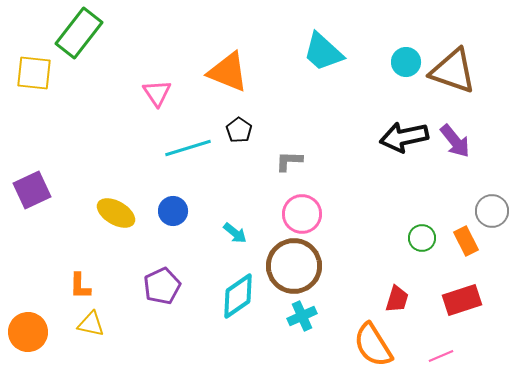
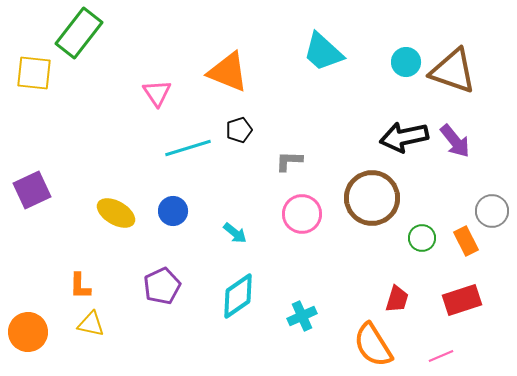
black pentagon: rotated 20 degrees clockwise
brown circle: moved 78 px right, 68 px up
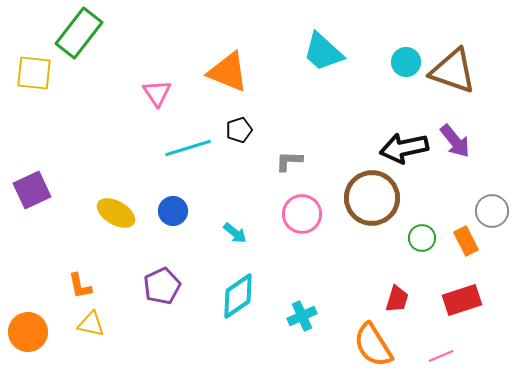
black arrow: moved 11 px down
orange L-shape: rotated 12 degrees counterclockwise
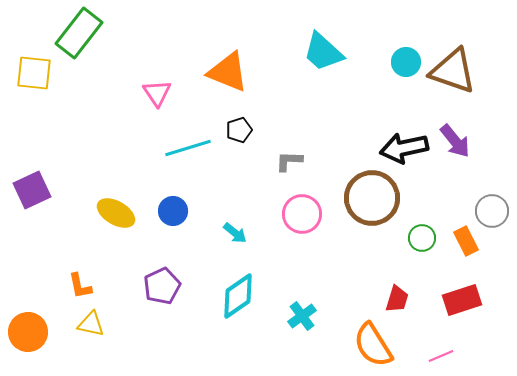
cyan cross: rotated 12 degrees counterclockwise
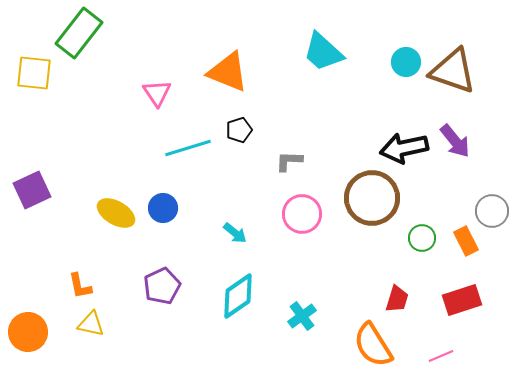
blue circle: moved 10 px left, 3 px up
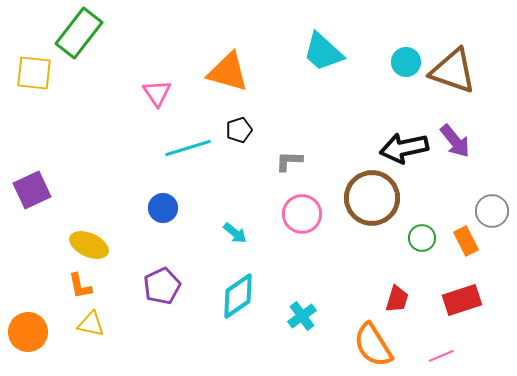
orange triangle: rotated 6 degrees counterclockwise
yellow ellipse: moved 27 px left, 32 px down; rotated 6 degrees counterclockwise
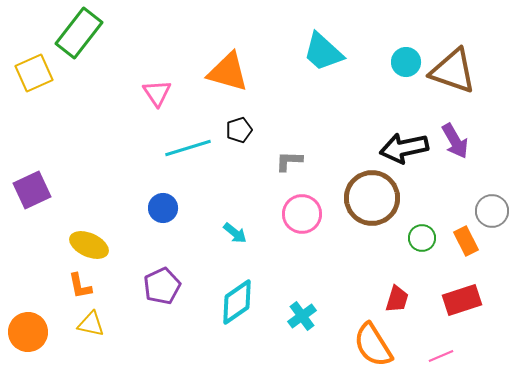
yellow square: rotated 30 degrees counterclockwise
purple arrow: rotated 9 degrees clockwise
cyan diamond: moved 1 px left, 6 px down
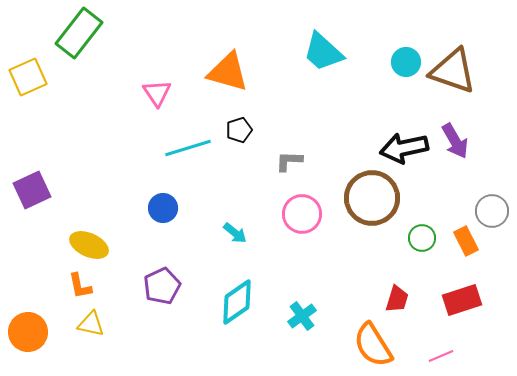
yellow square: moved 6 px left, 4 px down
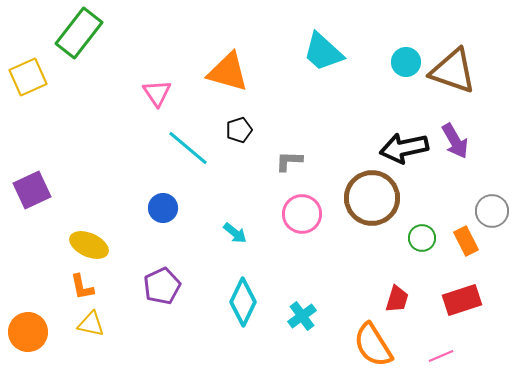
cyan line: rotated 57 degrees clockwise
orange L-shape: moved 2 px right, 1 px down
cyan diamond: moved 6 px right; rotated 30 degrees counterclockwise
